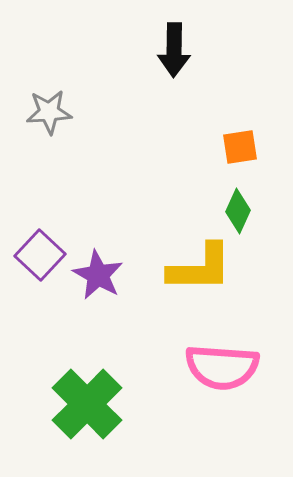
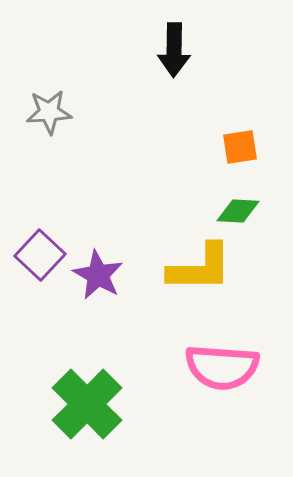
green diamond: rotated 69 degrees clockwise
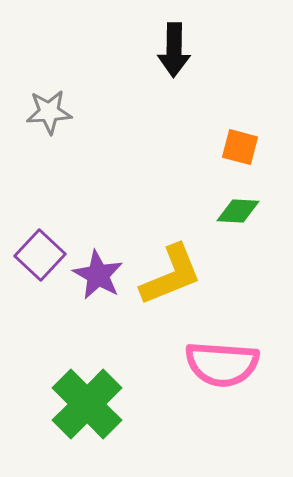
orange square: rotated 24 degrees clockwise
yellow L-shape: moved 29 px left, 7 px down; rotated 22 degrees counterclockwise
pink semicircle: moved 3 px up
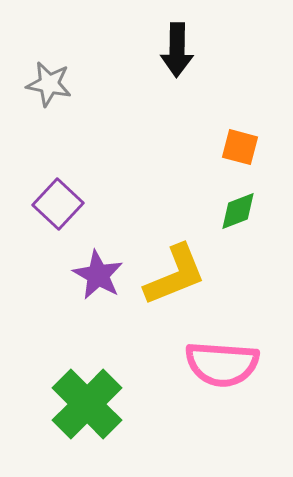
black arrow: moved 3 px right
gray star: moved 28 px up; rotated 15 degrees clockwise
green diamond: rotated 24 degrees counterclockwise
purple square: moved 18 px right, 51 px up
yellow L-shape: moved 4 px right
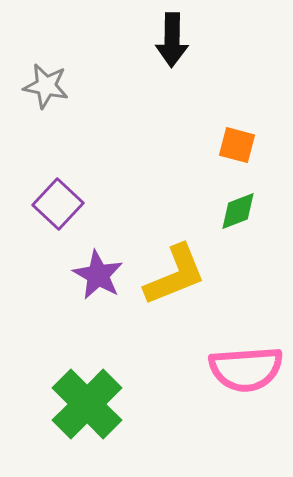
black arrow: moved 5 px left, 10 px up
gray star: moved 3 px left, 2 px down
orange square: moved 3 px left, 2 px up
pink semicircle: moved 24 px right, 5 px down; rotated 8 degrees counterclockwise
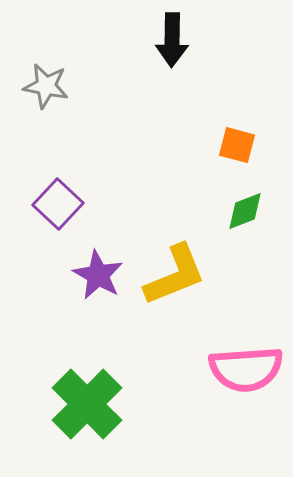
green diamond: moved 7 px right
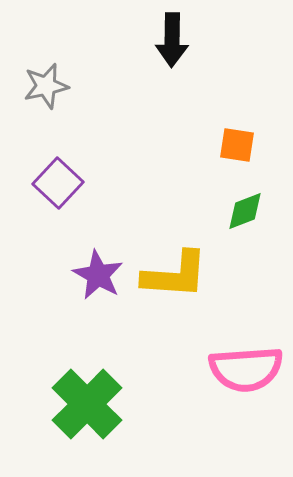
gray star: rotated 24 degrees counterclockwise
orange square: rotated 6 degrees counterclockwise
purple square: moved 21 px up
yellow L-shape: rotated 26 degrees clockwise
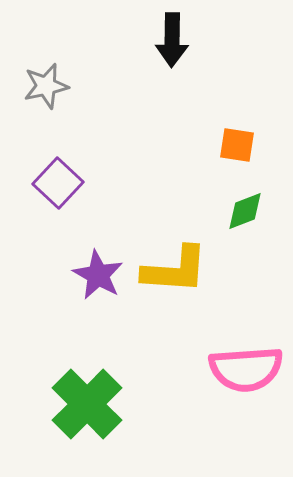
yellow L-shape: moved 5 px up
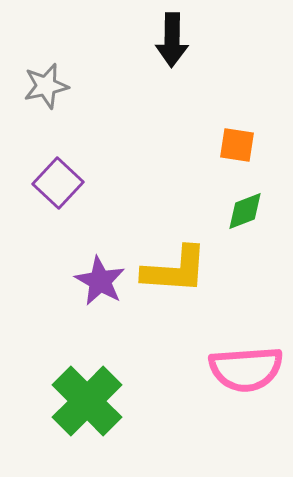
purple star: moved 2 px right, 6 px down
green cross: moved 3 px up
